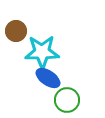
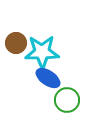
brown circle: moved 12 px down
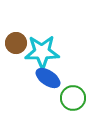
green circle: moved 6 px right, 2 px up
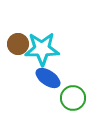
brown circle: moved 2 px right, 1 px down
cyan star: moved 3 px up
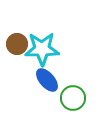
brown circle: moved 1 px left
blue ellipse: moved 1 px left, 2 px down; rotated 15 degrees clockwise
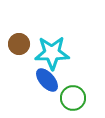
brown circle: moved 2 px right
cyan star: moved 10 px right, 4 px down
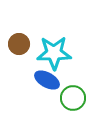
cyan star: moved 2 px right
blue ellipse: rotated 20 degrees counterclockwise
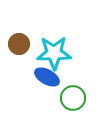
blue ellipse: moved 3 px up
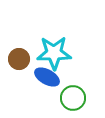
brown circle: moved 15 px down
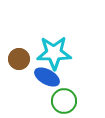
green circle: moved 9 px left, 3 px down
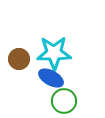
blue ellipse: moved 4 px right, 1 px down
